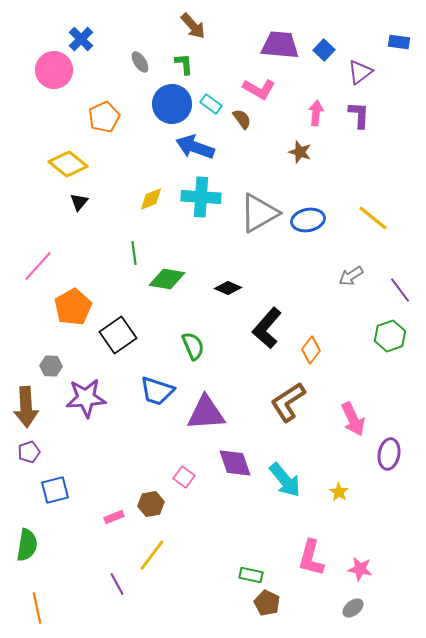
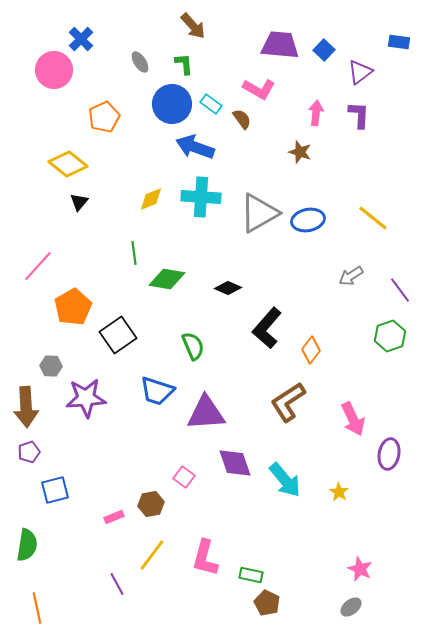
pink L-shape at (311, 558): moved 106 px left
pink star at (360, 569): rotated 15 degrees clockwise
gray ellipse at (353, 608): moved 2 px left, 1 px up
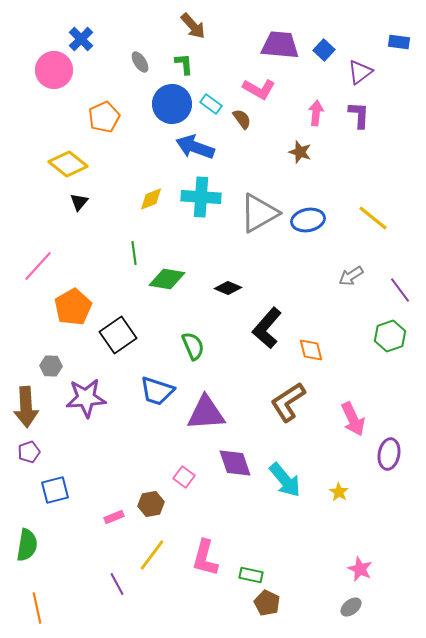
orange diamond at (311, 350): rotated 52 degrees counterclockwise
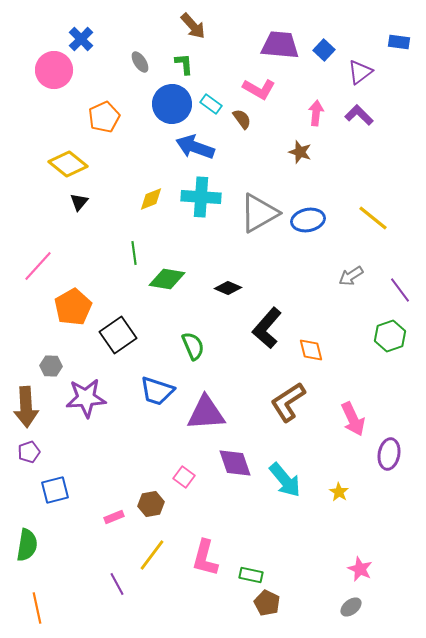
purple L-shape at (359, 115): rotated 48 degrees counterclockwise
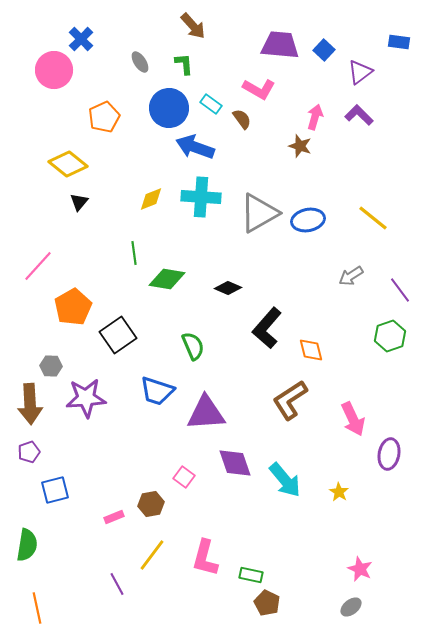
blue circle at (172, 104): moved 3 px left, 4 px down
pink arrow at (316, 113): moved 1 px left, 4 px down; rotated 10 degrees clockwise
brown star at (300, 152): moved 6 px up
brown L-shape at (288, 402): moved 2 px right, 2 px up
brown arrow at (26, 407): moved 4 px right, 3 px up
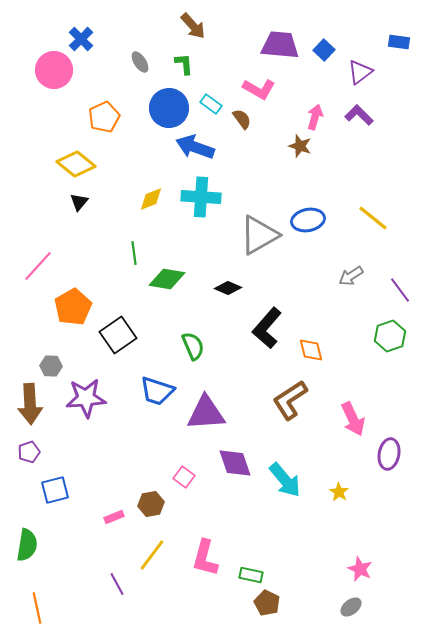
yellow diamond at (68, 164): moved 8 px right
gray triangle at (259, 213): moved 22 px down
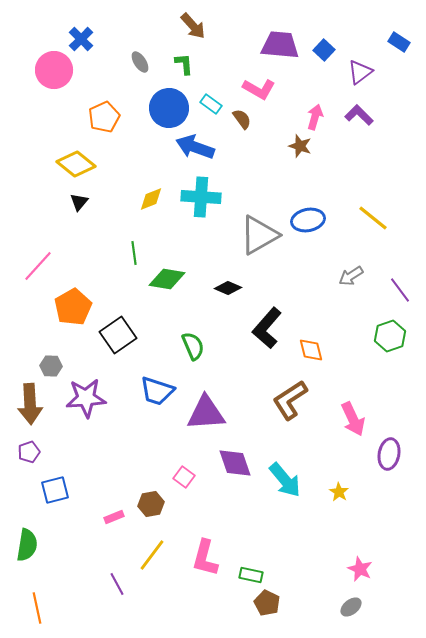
blue rectangle at (399, 42): rotated 25 degrees clockwise
